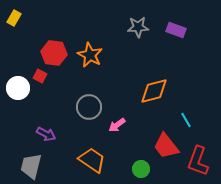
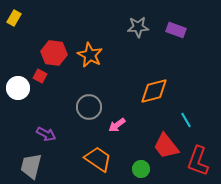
orange trapezoid: moved 6 px right, 1 px up
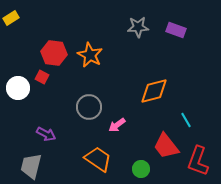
yellow rectangle: moved 3 px left; rotated 28 degrees clockwise
red square: moved 2 px right, 1 px down
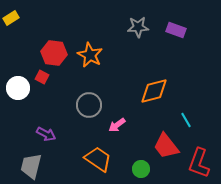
gray circle: moved 2 px up
red L-shape: moved 1 px right, 2 px down
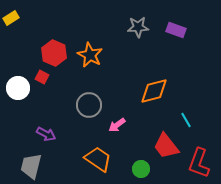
red hexagon: rotated 15 degrees clockwise
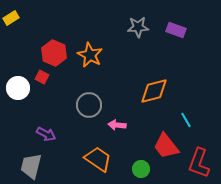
pink arrow: rotated 42 degrees clockwise
